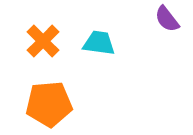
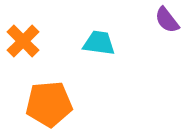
purple semicircle: moved 1 px down
orange cross: moved 20 px left
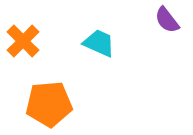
cyan trapezoid: rotated 16 degrees clockwise
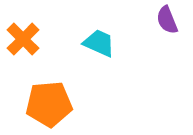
purple semicircle: rotated 16 degrees clockwise
orange cross: moved 2 px up
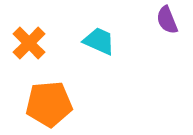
orange cross: moved 6 px right, 4 px down
cyan trapezoid: moved 2 px up
